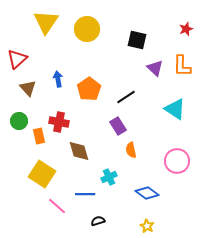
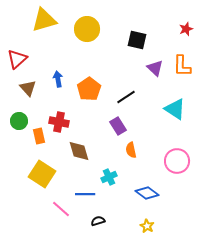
yellow triangle: moved 2 px left, 2 px up; rotated 40 degrees clockwise
pink line: moved 4 px right, 3 px down
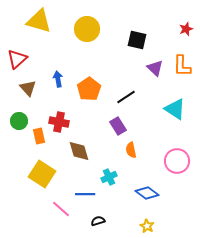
yellow triangle: moved 5 px left, 1 px down; rotated 32 degrees clockwise
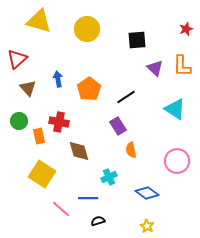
black square: rotated 18 degrees counterclockwise
blue line: moved 3 px right, 4 px down
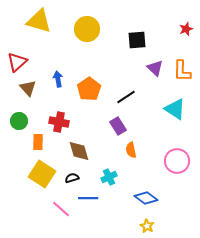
red triangle: moved 3 px down
orange L-shape: moved 5 px down
orange rectangle: moved 1 px left, 6 px down; rotated 14 degrees clockwise
blue diamond: moved 1 px left, 5 px down
black semicircle: moved 26 px left, 43 px up
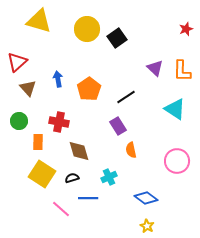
black square: moved 20 px left, 2 px up; rotated 30 degrees counterclockwise
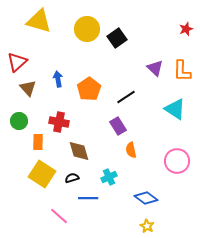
pink line: moved 2 px left, 7 px down
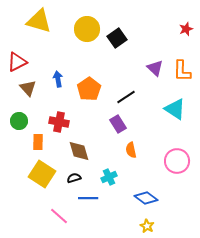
red triangle: rotated 15 degrees clockwise
purple rectangle: moved 2 px up
black semicircle: moved 2 px right
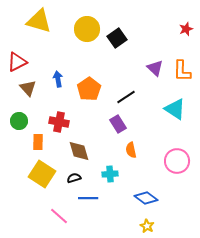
cyan cross: moved 1 px right, 3 px up; rotated 21 degrees clockwise
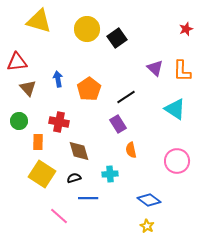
red triangle: rotated 20 degrees clockwise
blue diamond: moved 3 px right, 2 px down
